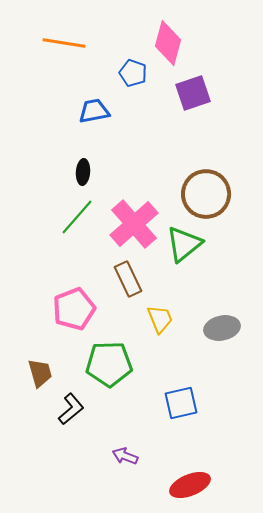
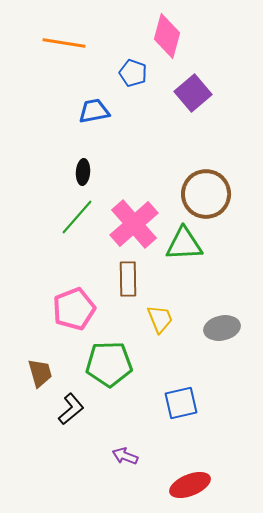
pink diamond: moved 1 px left, 7 px up
purple square: rotated 21 degrees counterclockwise
green triangle: rotated 36 degrees clockwise
brown rectangle: rotated 24 degrees clockwise
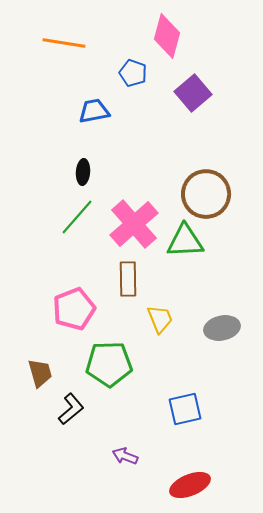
green triangle: moved 1 px right, 3 px up
blue square: moved 4 px right, 6 px down
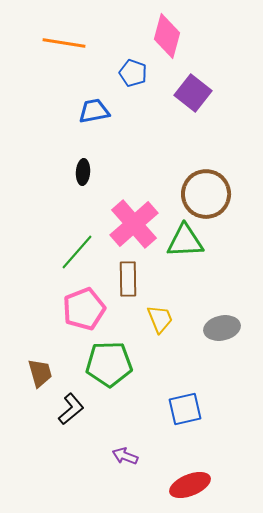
purple square: rotated 12 degrees counterclockwise
green line: moved 35 px down
pink pentagon: moved 10 px right
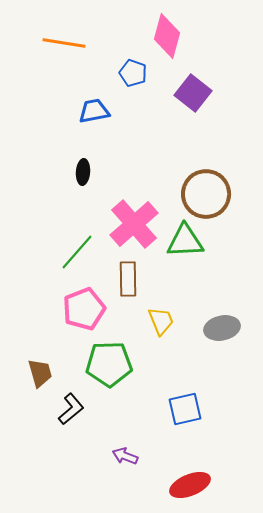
yellow trapezoid: moved 1 px right, 2 px down
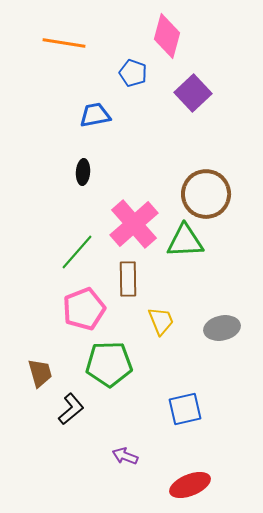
purple square: rotated 9 degrees clockwise
blue trapezoid: moved 1 px right, 4 px down
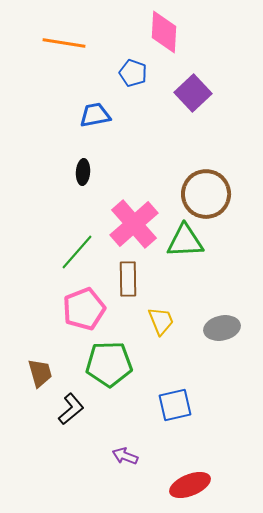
pink diamond: moved 3 px left, 4 px up; rotated 12 degrees counterclockwise
blue square: moved 10 px left, 4 px up
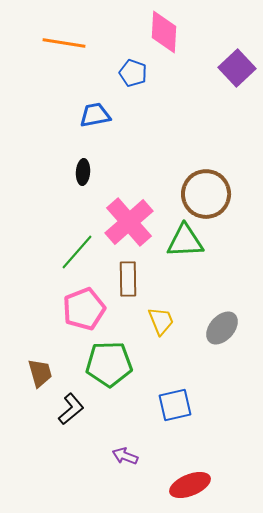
purple square: moved 44 px right, 25 px up
pink cross: moved 5 px left, 2 px up
gray ellipse: rotated 36 degrees counterclockwise
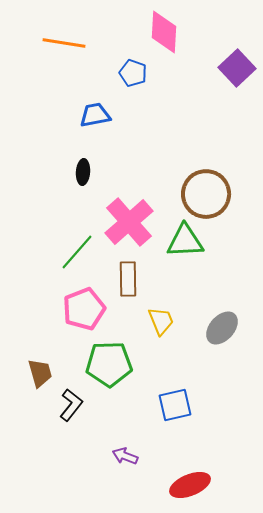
black L-shape: moved 4 px up; rotated 12 degrees counterclockwise
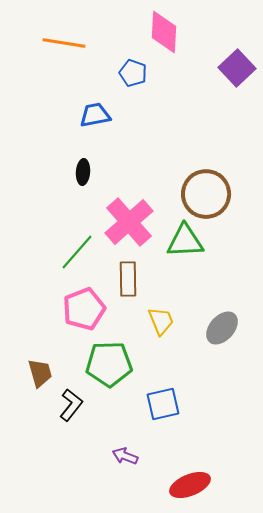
blue square: moved 12 px left, 1 px up
